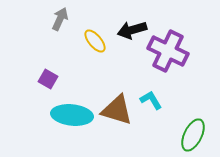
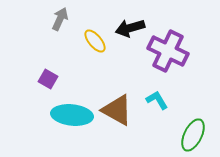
black arrow: moved 2 px left, 2 px up
cyan L-shape: moved 6 px right
brown triangle: rotated 12 degrees clockwise
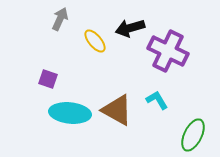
purple square: rotated 12 degrees counterclockwise
cyan ellipse: moved 2 px left, 2 px up
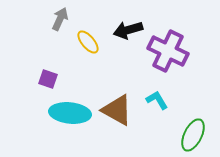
black arrow: moved 2 px left, 2 px down
yellow ellipse: moved 7 px left, 1 px down
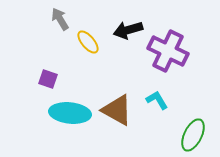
gray arrow: rotated 55 degrees counterclockwise
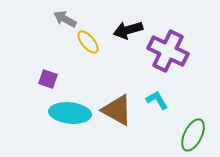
gray arrow: moved 5 px right; rotated 30 degrees counterclockwise
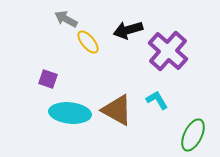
gray arrow: moved 1 px right
purple cross: rotated 15 degrees clockwise
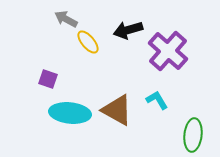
green ellipse: rotated 20 degrees counterclockwise
